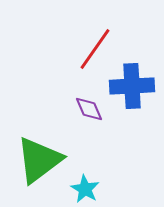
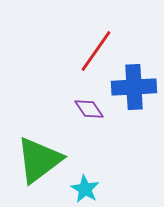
red line: moved 1 px right, 2 px down
blue cross: moved 2 px right, 1 px down
purple diamond: rotated 12 degrees counterclockwise
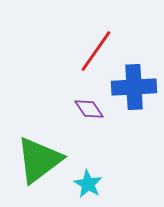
cyan star: moved 3 px right, 5 px up
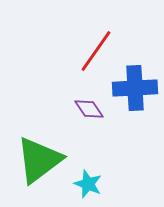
blue cross: moved 1 px right, 1 px down
cyan star: rotated 8 degrees counterclockwise
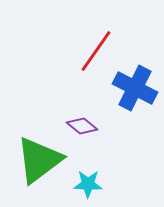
blue cross: rotated 30 degrees clockwise
purple diamond: moved 7 px left, 17 px down; rotated 16 degrees counterclockwise
cyan star: rotated 20 degrees counterclockwise
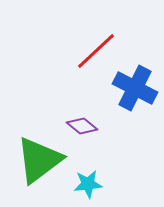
red line: rotated 12 degrees clockwise
cyan star: rotated 8 degrees counterclockwise
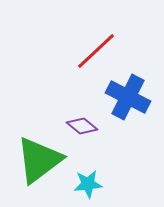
blue cross: moved 7 px left, 9 px down
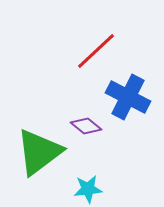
purple diamond: moved 4 px right
green triangle: moved 8 px up
cyan star: moved 5 px down
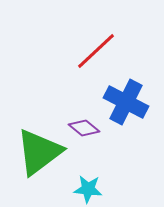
blue cross: moved 2 px left, 5 px down
purple diamond: moved 2 px left, 2 px down
cyan star: rotated 12 degrees clockwise
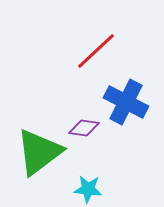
purple diamond: rotated 32 degrees counterclockwise
